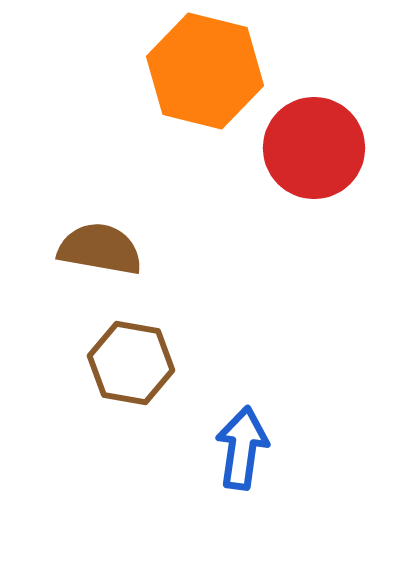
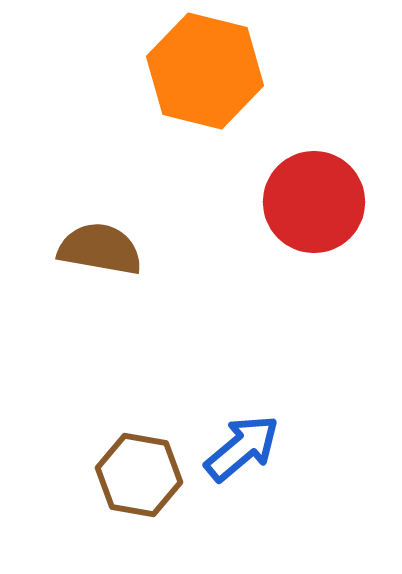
red circle: moved 54 px down
brown hexagon: moved 8 px right, 112 px down
blue arrow: rotated 42 degrees clockwise
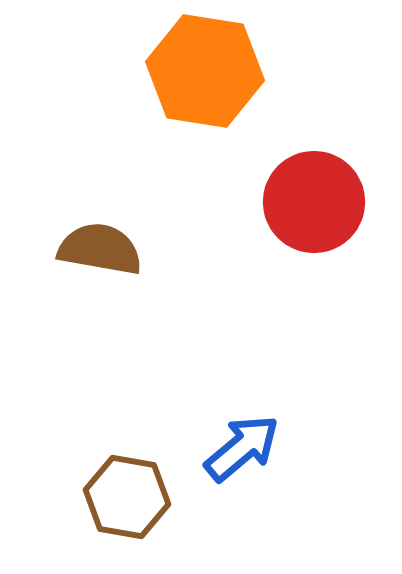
orange hexagon: rotated 5 degrees counterclockwise
brown hexagon: moved 12 px left, 22 px down
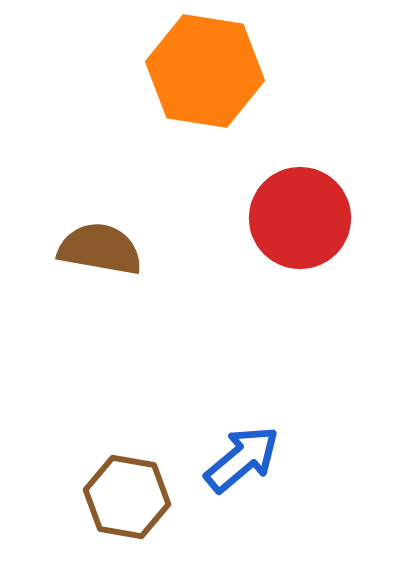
red circle: moved 14 px left, 16 px down
blue arrow: moved 11 px down
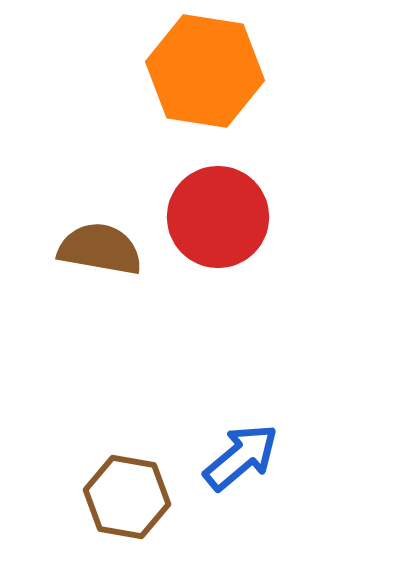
red circle: moved 82 px left, 1 px up
blue arrow: moved 1 px left, 2 px up
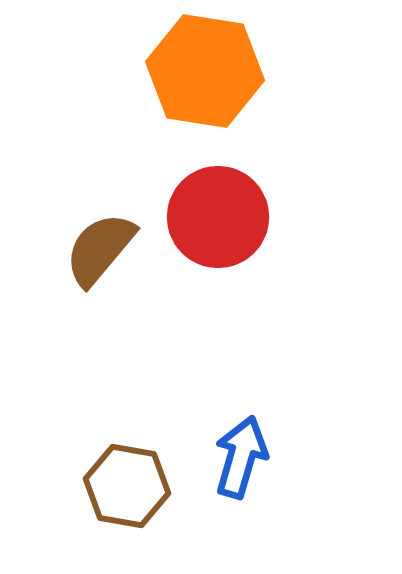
brown semicircle: rotated 60 degrees counterclockwise
blue arrow: rotated 34 degrees counterclockwise
brown hexagon: moved 11 px up
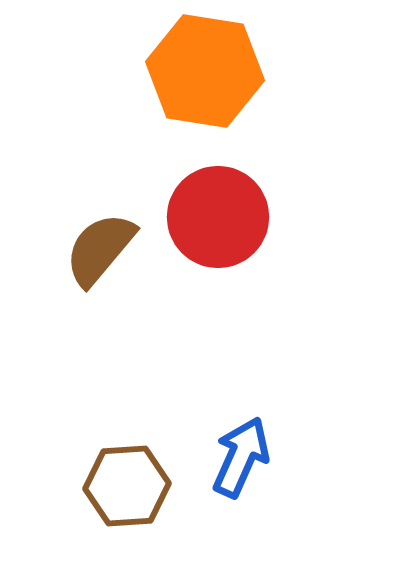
blue arrow: rotated 8 degrees clockwise
brown hexagon: rotated 14 degrees counterclockwise
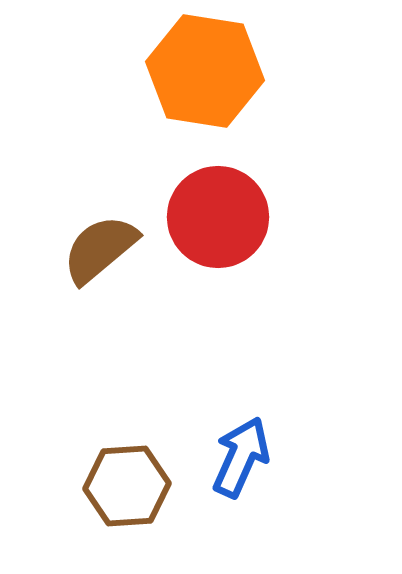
brown semicircle: rotated 10 degrees clockwise
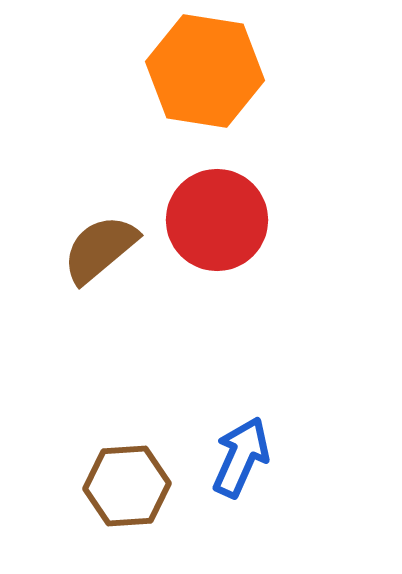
red circle: moved 1 px left, 3 px down
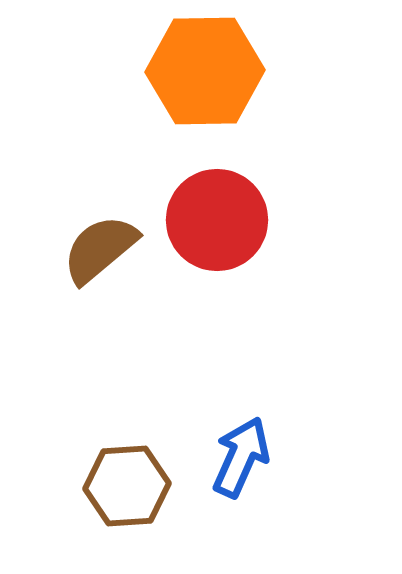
orange hexagon: rotated 10 degrees counterclockwise
